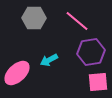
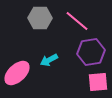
gray hexagon: moved 6 px right
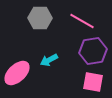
pink line: moved 5 px right; rotated 10 degrees counterclockwise
purple hexagon: moved 2 px right, 1 px up
pink square: moved 5 px left; rotated 15 degrees clockwise
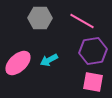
pink ellipse: moved 1 px right, 10 px up
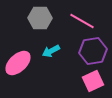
cyan arrow: moved 2 px right, 9 px up
pink square: moved 1 px up; rotated 35 degrees counterclockwise
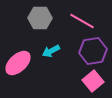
pink square: rotated 15 degrees counterclockwise
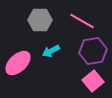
gray hexagon: moved 2 px down
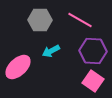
pink line: moved 2 px left, 1 px up
purple hexagon: rotated 12 degrees clockwise
pink ellipse: moved 4 px down
pink square: rotated 15 degrees counterclockwise
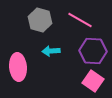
gray hexagon: rotated 15 degrees clockwise
cyan arrow: rotated 24 degrees clockwise
pink ellipse: rotated 52 degrees counterclockwise
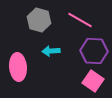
gray hexagon: moved 1 px left
purple hexagon: moved 1 px right
